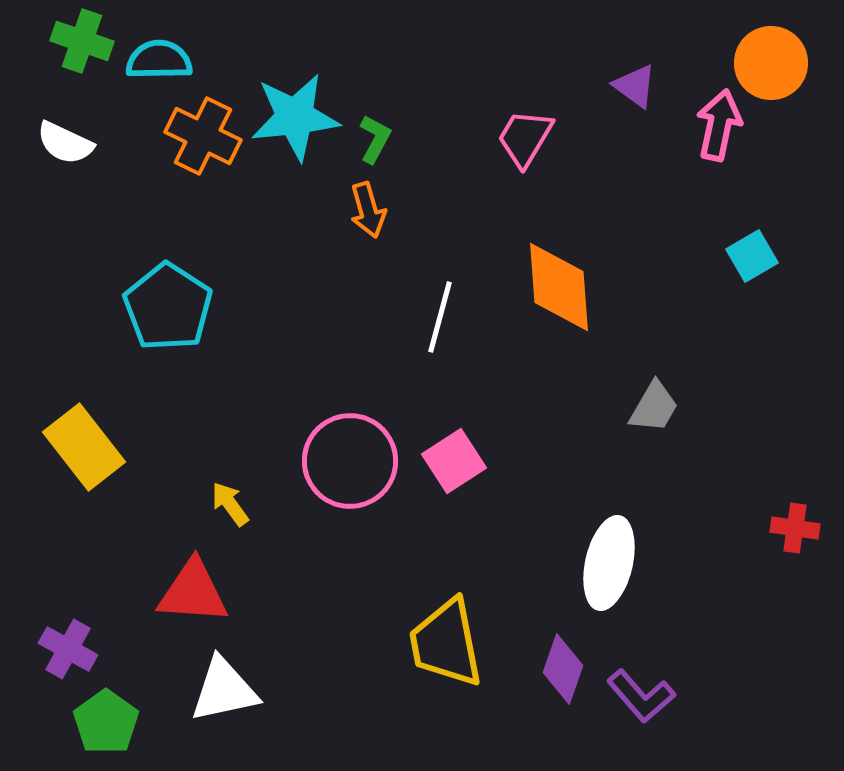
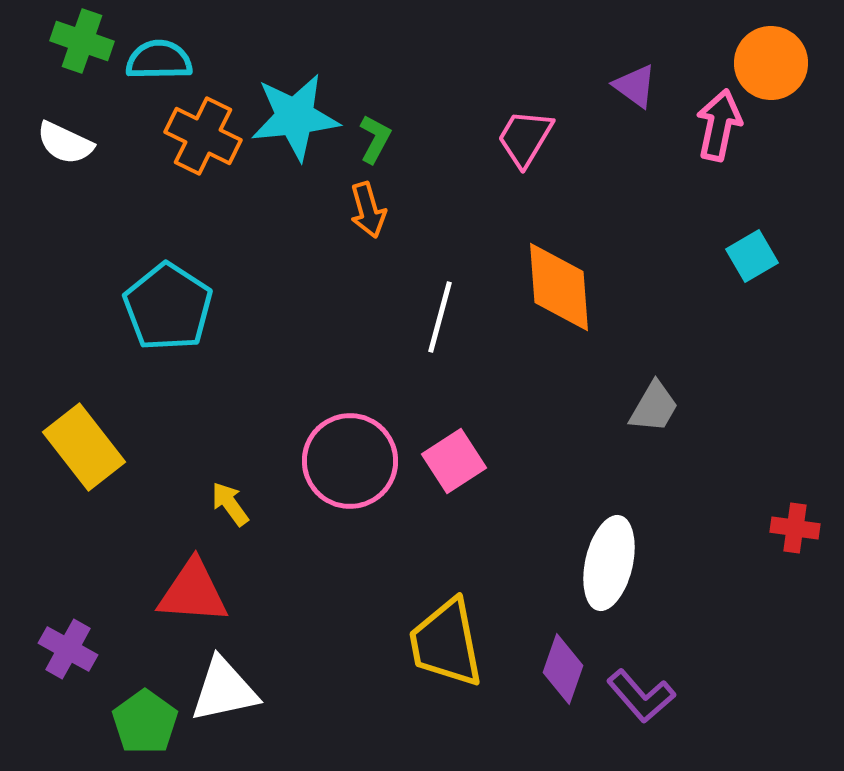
green pentagon: moved 39 px right
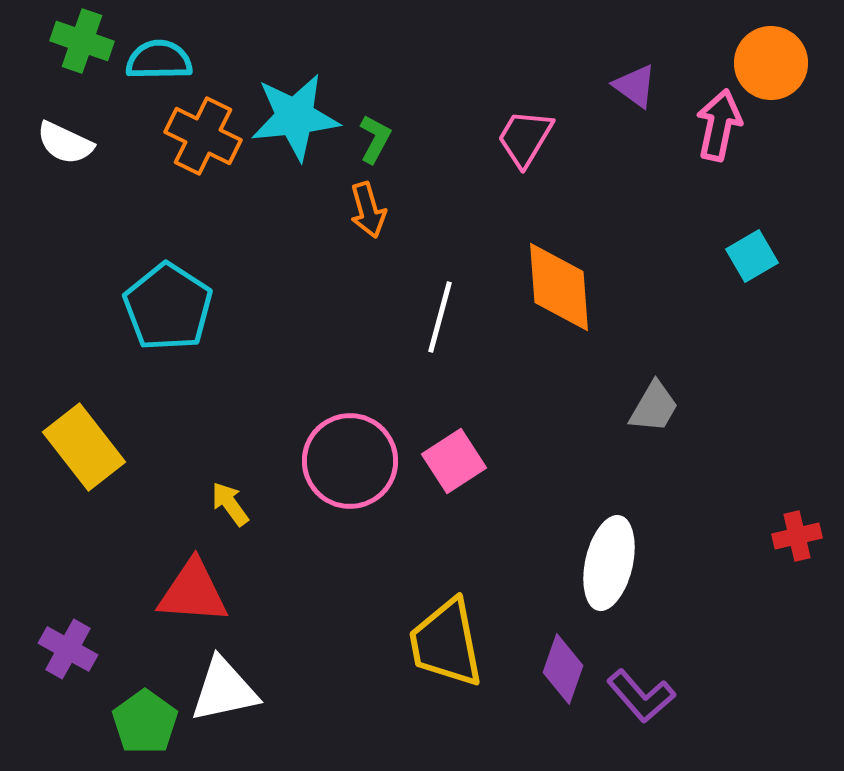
red cross: moved 2 px right, 8 px down; rotated 21 degrees counterclockwise
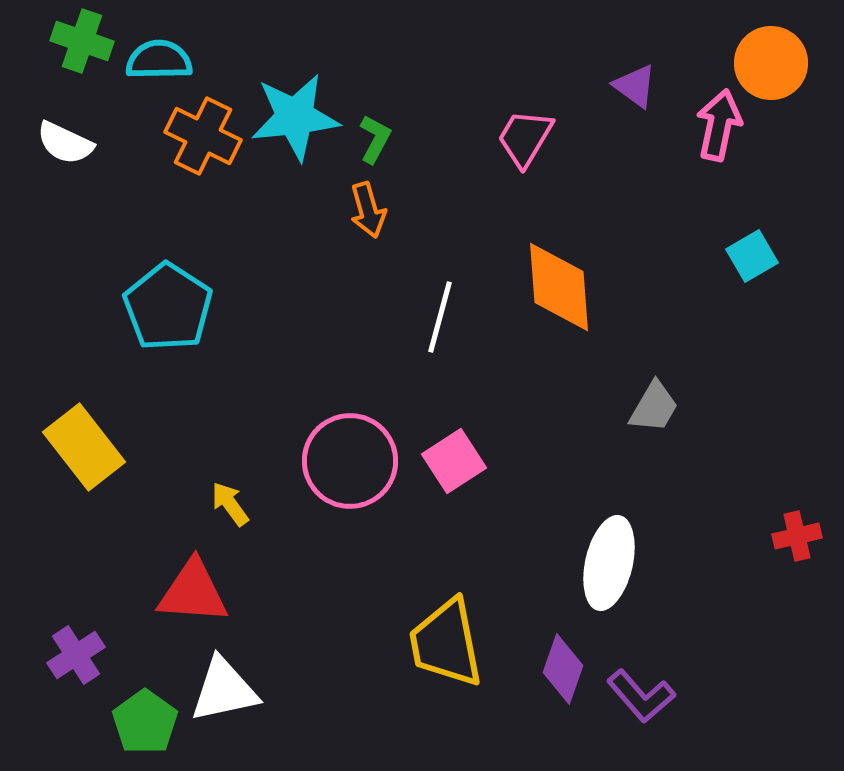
purple cross: moved 8 px right, 6 px down; rotated 28 degrees clockwise
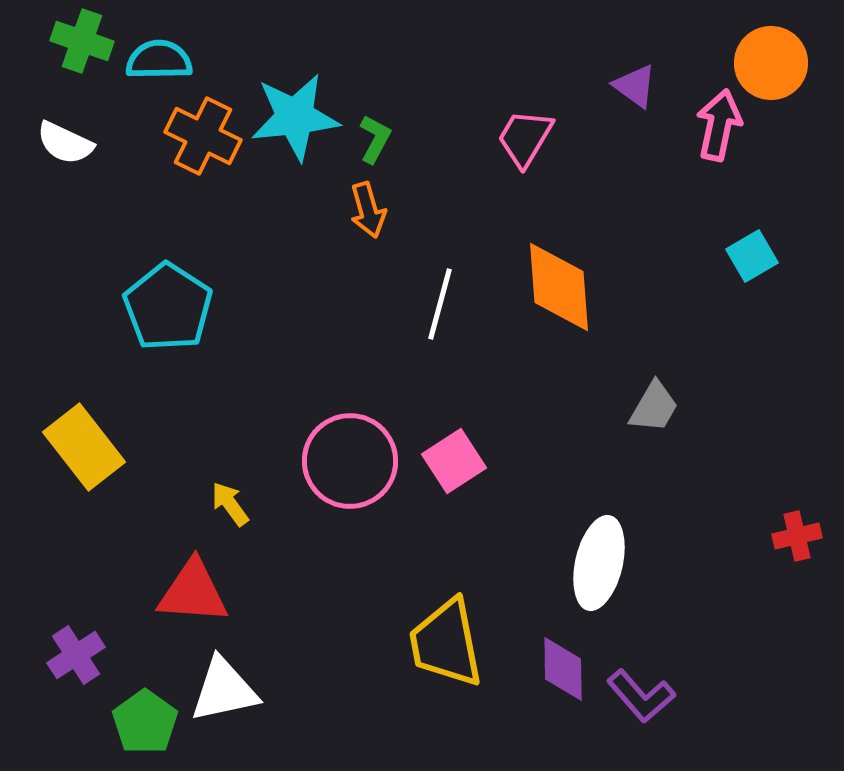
white line: moved 13 px up
white ellipse: moved 10 px left
purple diamond: rotated 20 degrees counterclockwise
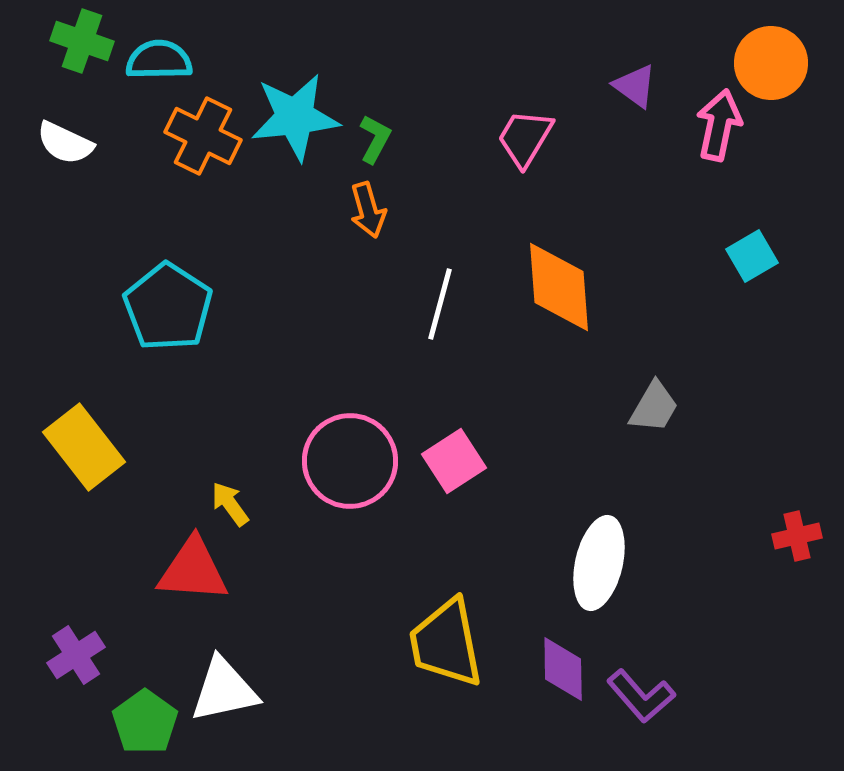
red triangle: moved 22 px up
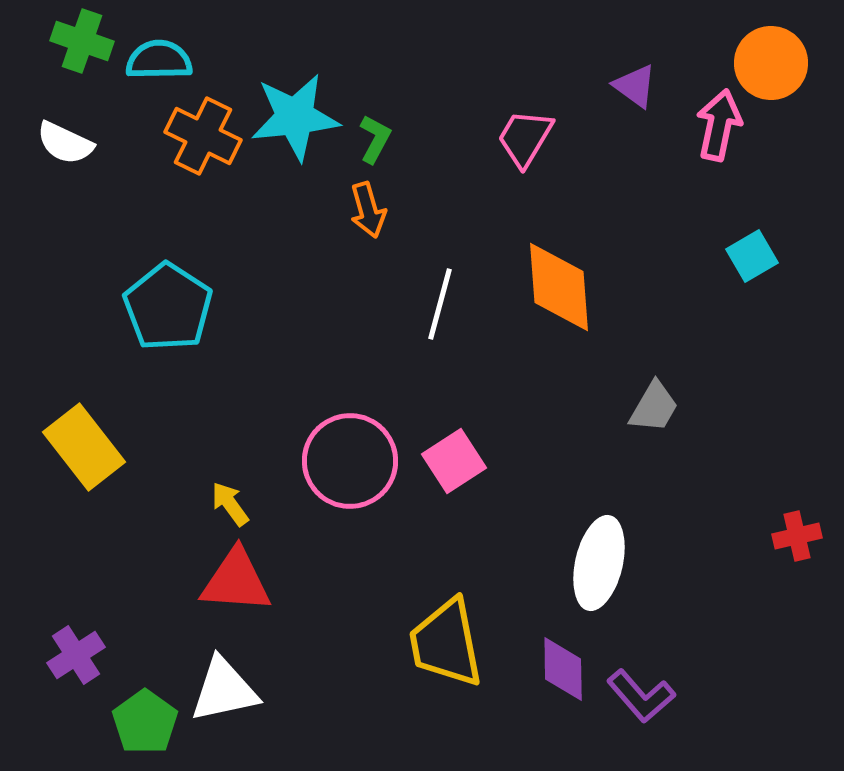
red triangle: moved 43 px right, 11 px down
